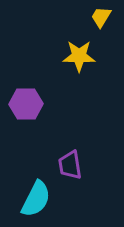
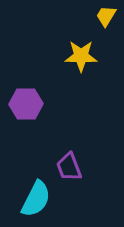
yellow trapezoid: moved 5 px right, 1 px up
yellow star: moved 2 px right
purple trapezoid: moved 1 px left, 2 px down; rotated 12 degrees counterclockwise
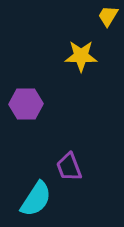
yellow trapezoid: moved 2 px right
cyan semicircle: rotated 6 degrees clockwise
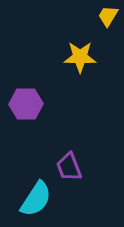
yellow star: moved 1 px left, 1 px down
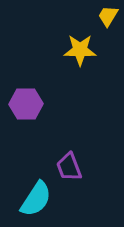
yellow star: moved 7 px up
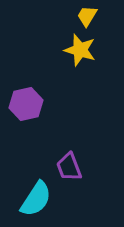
yellow trapezoid: moved 21 px left
yellow star: rotated 16 degrees clockwise
purple hexagon: rotated 12 degrees counterclockwise
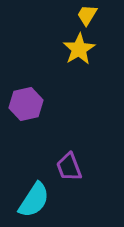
yellow trapezoid: moved 1 px up
yellow star: moved 1 px left, 1 px up; rotated 24 degrees clockwise
cyan semicircle: moved 2 px left, 1 px down
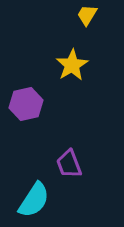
yellow star: moved 7 px left, 16 px down
purple trapezoid: moved 3 px up
